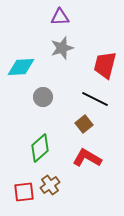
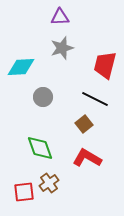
green diamond: rotated 68 degrees counterclockwise
brown cross: moved 1 px left, 2 px up
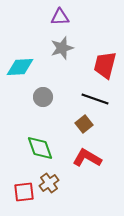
cyan diamond: moved 1 px left
black line: rotated 8 degrees counterclockwise
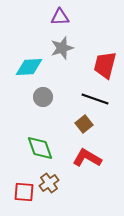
cyan diamond: moved 9 px right
red square: rotated 10 degrees clockwise
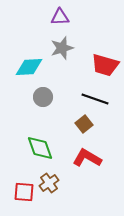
red trapezoid: rotated 88 degrees counterclockwise
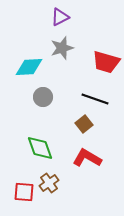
purple triangle: rotated 24 degrees counterclockwise
red trapezoid: moved 1 px right, 3 px up
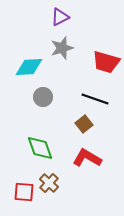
brown cross: rotated 12 degrees counterclockwise
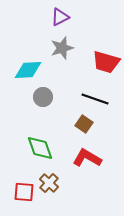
cyan diamond: moved 1 px left, 3 px down
brown square: rotated 18 degrees counterclockwise
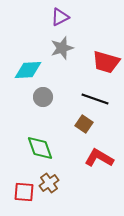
red L-shape: moved 12 px right
brown cross: rotated 12 degrees clockwise
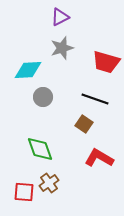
green diamond: moved 1 px down
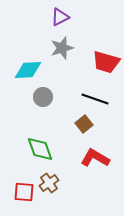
brown square: rotated 18 degrees clockwise
red L-shape: moved 4 px left
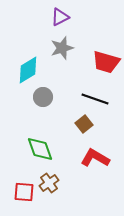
cyan diamond: rotated 28 degrees counterclockwise
